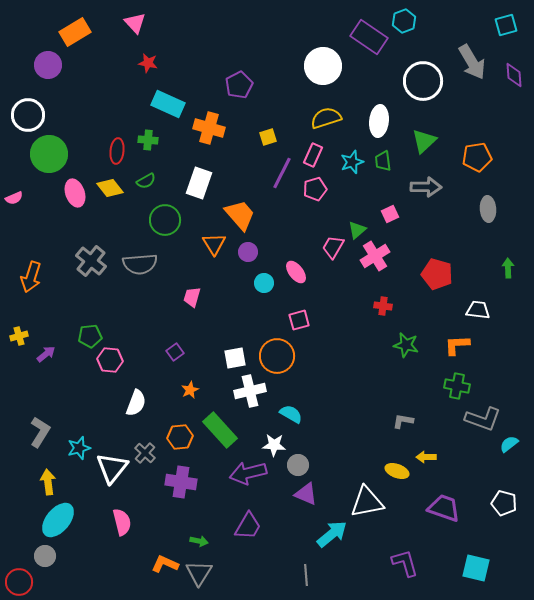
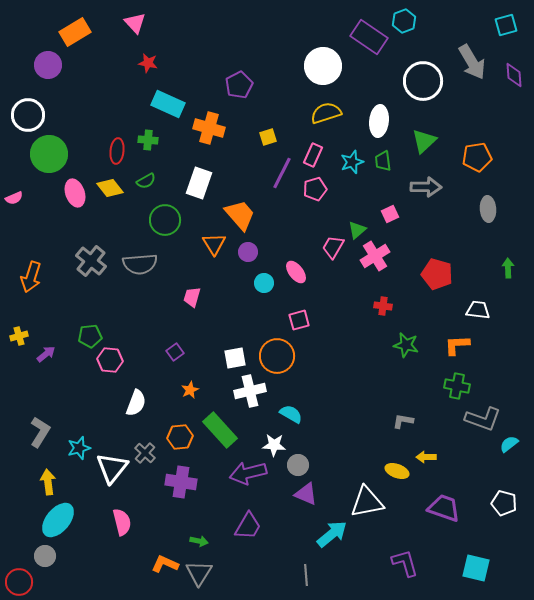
yellow semicircle at (326, 118): moved 5 px up
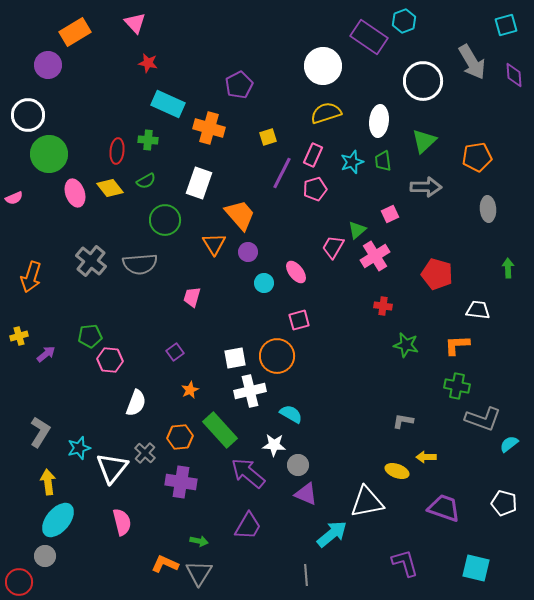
purple arrow at (248, 473): rotated 54 degrees clockwise
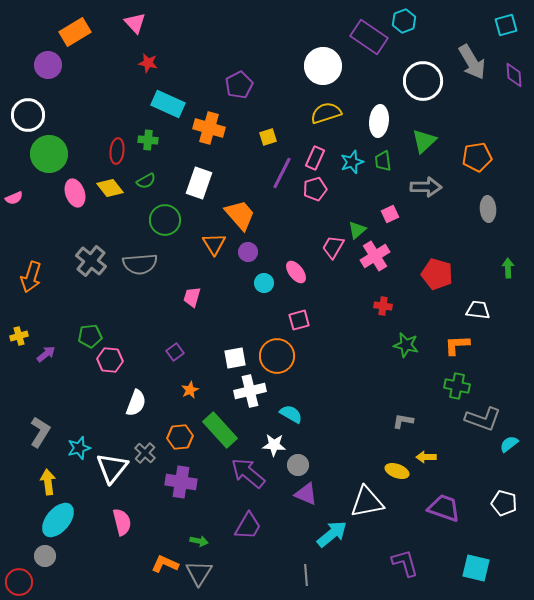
pink rectangle at (313, 155): moved 2 px right, 3 px down
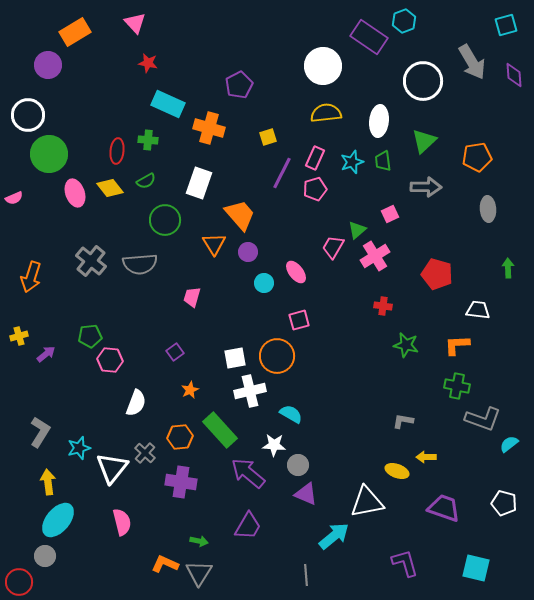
yellow semicircle at (326, 113): rotated 12 degrees clockwise
cyan arrow at (332, 534): moved 2 px right, 2 px down
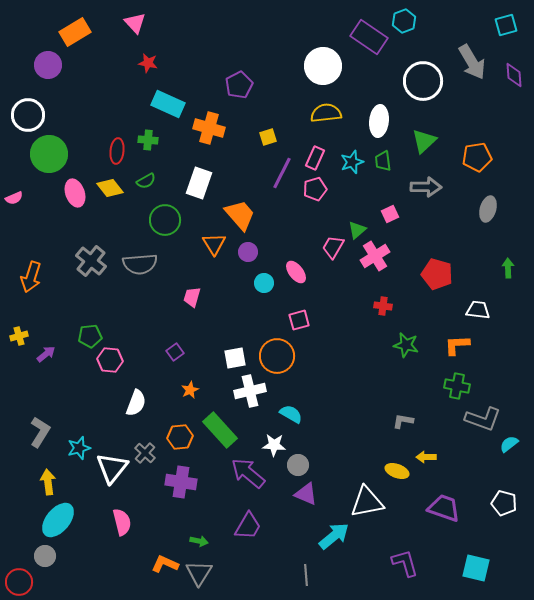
gray ellipse at (488, 209): rotated 20 degrees clockwise
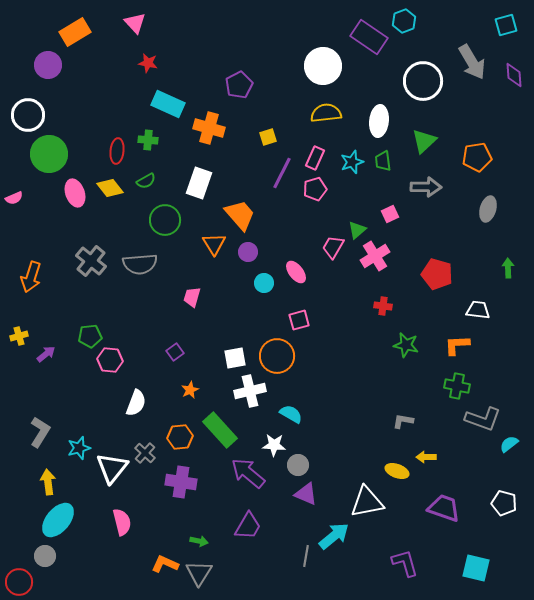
gray line at (306, 575): moved 19 px up; rotated 15 degrees clockwise
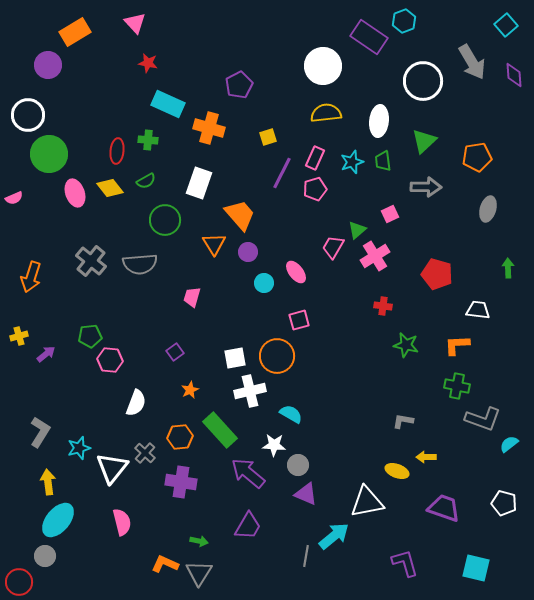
cyan square at (506, 25): rotated 25 degrees counterclockwise
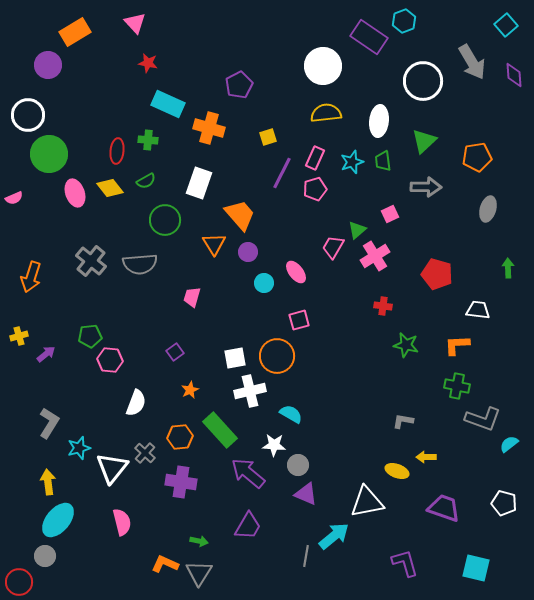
gray L-shape at (40, 432): moved 9 px right, 9 px up
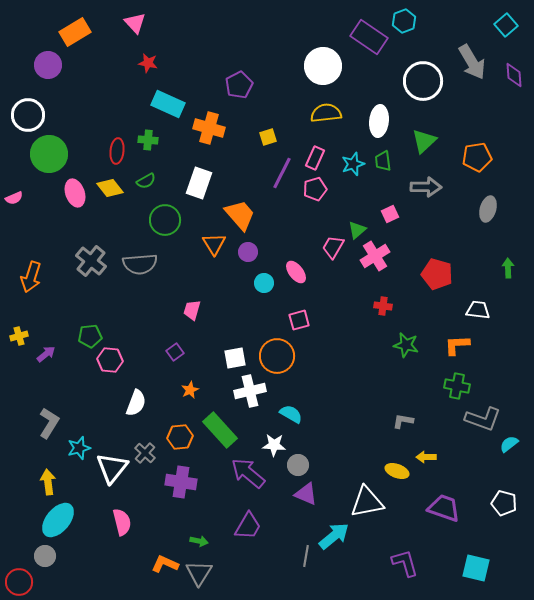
cyan star at (352, 162): moved 1 px right, 2 px down
pink trapezoid at (192, 297): moved 13 px down
